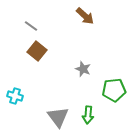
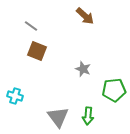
brown square: rotated 18 degrees counterclockwise
green arrow: moved 1 px down
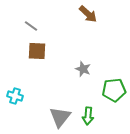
brown arrow: moved 3 px right, 2 px up
brown square: rotated 18 degrees counterclockwise
gray triangle: moved 2 px right; rotated 15 degrees clockwise
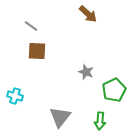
gray star: moved 3 px right, 3 px down
green pentagon: rotated 20 degrees counterclockwise
green arrow: moved 12 px right, 5 px down
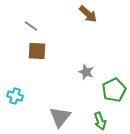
green arrow: rotated 24 degrees counterclockwise
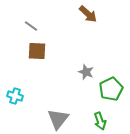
green pentagon: moved 3 px left, 1 px up
gray triangle: moved 2 px left, 2 px down
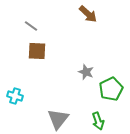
green arrow: moved 2 px left
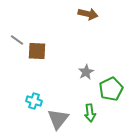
brown arrow: rotated 30 degrees counterclockwise
gray line: moved 14 px left, 14 px down
gray star: rotated 21 degrees clockwise
cyan cross: moved 19 px right, 5 px down
green arrow: moved 8 px left, 8 px up; rotated 12 degrees clockwise
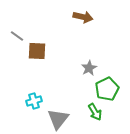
brown arrow: moved 5 px left, 3 px down
gray line: moved 4 px up
gray star: moved 3 px right, 4 px up
green pentagon: moved 4 px left
cyan cross: rotated 35 degrees counterclockwise
green arrow: moved 5 px right, 1 px up; rotated 24 degrees counterclockwise
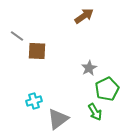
brown arrow: moved 1 px right, 1 px up; rotated 48 degrees counterclockwise
gray triangle: rotated 15 degrees clockwise
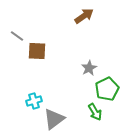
gray triangle: moved 4 px left
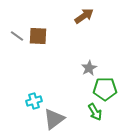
brown square: moved 1 px right, 15 px up
green pentagon: moved 2 px left; rotated 25 degrees clockwise
